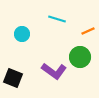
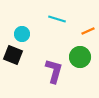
purple L-shape: rotated 110 degrees counterclockwise
black square: moved 23 px up
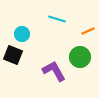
purple L-shape: rotated 45 degrees counterclockwise
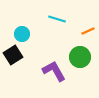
black square: rotated 36 degrees clockwise
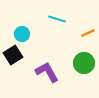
orange line: moved 2 px down
green circle: moved 4 px right, 6 px down
purple L-shape: moved 7 px left, 1 px down
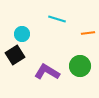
orange line: rotated 16 degrees clockwise
black square: moved 2 px right
green circle: moved 4 px left, 3 px down
purple L-shape: rotated 30 degrees counterclockwise
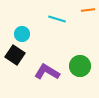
orange line: moved 23 px up
black square: rotated 24 degrees counterclockwise
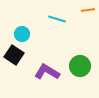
black square: moved 1 px left
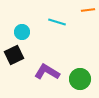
cyan line: moved 3 px down
cyan circle: moved 2 px up
black square: rotated 30 degrees clockwise
green circle: moved 13 px down
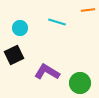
cyan circle: moved 2 px left, 4 px up
green circle: moved 4 px down
